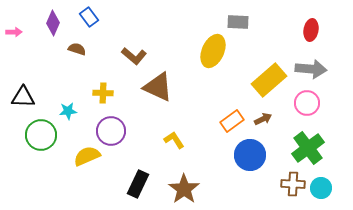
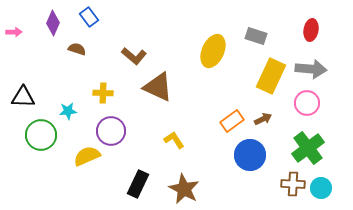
gray rectangle: moved 18 px right, 14 px down; rotated 15 degrees clockwise
yellow rectangle: moved 2 px right, 4 px up; rotated 24 degrees counterclockwise
brown star: rotated 8 degrees counterclockwise
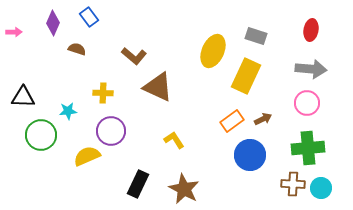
yellow rectangle: moved 25 px left
green cross: rotated 32 degrees clockwise
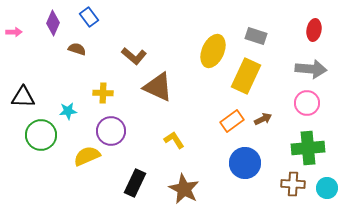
red ellipse: moved 3 px right
blue circle: moved 5 px left, 8 px down
black rectangle: moved 3 px left, 1 px up
cyan circle: moved 6 px right
